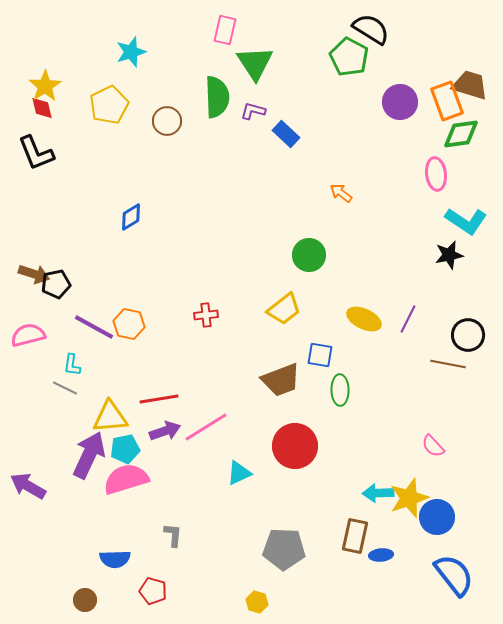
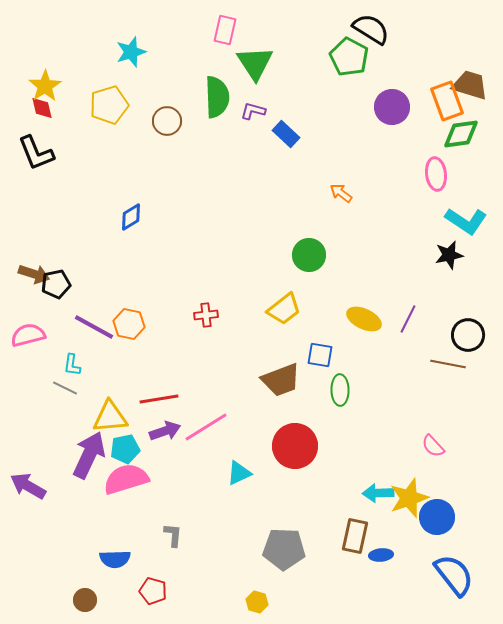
purple circle at (400, 102): moved 8 px left, 5 px down
yellow pentagon at (109, 105): rotated 9 degrees clockwise
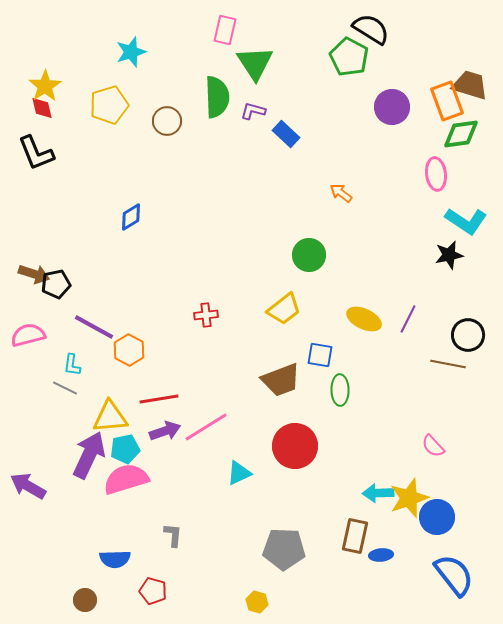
orange hexagon at (129, 324): moved 26 px down; rotated 16 degrees clockwise
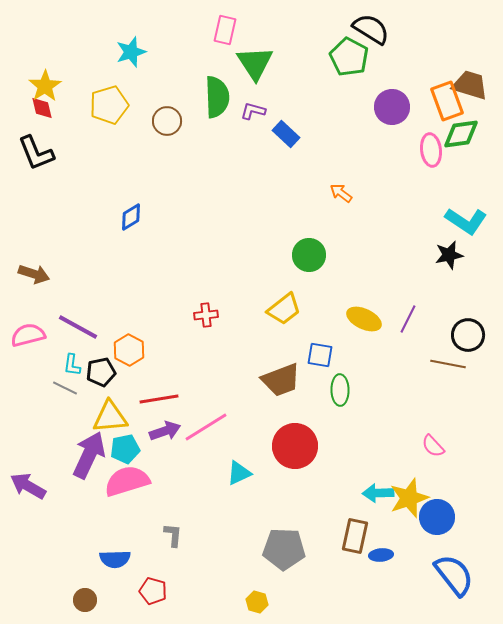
pink ellipse at (436, 174): moved 5 px left, 24 px up
black pentagon at (56, 284): moved 45 px right, 88 px down
purple line at (94, 327): moved 16 px left
pink semicircle at (126, 479): moved 1 px right, 2 px down
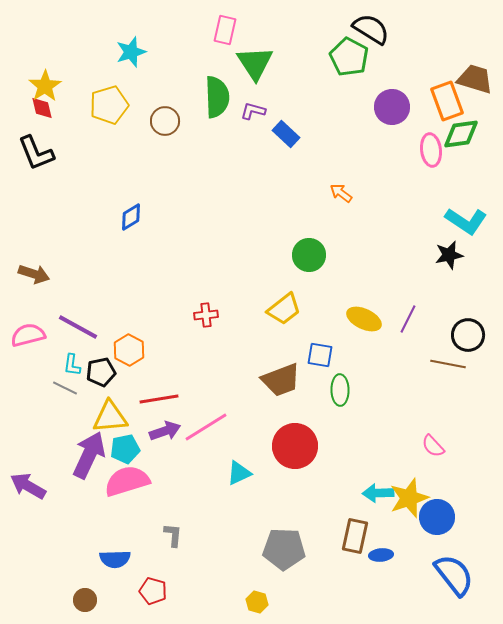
brown trapezoid at (470, 85): moved 5 px right, 6 px up
brown circle at (167, 121): moved 2 px left
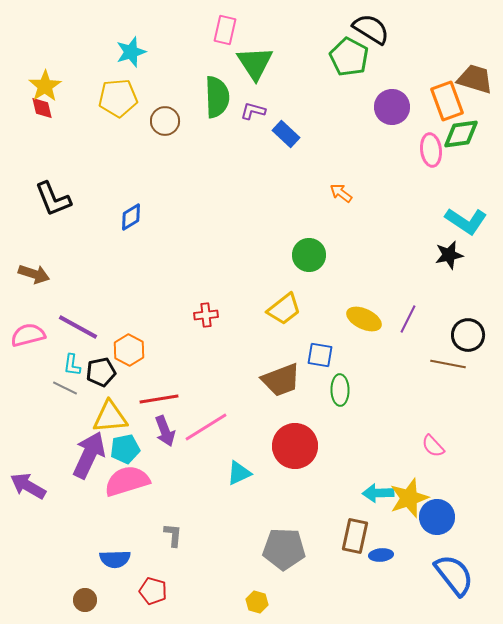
yellow pentagon at (109, 105): moved 9 px right, 7 px up; rotated 12 degrees clockwise
black L-shape at (36, 153): moved 17 px right, 46 px down
purple arrow at (165, 431): rotated 88 degrees clockwise
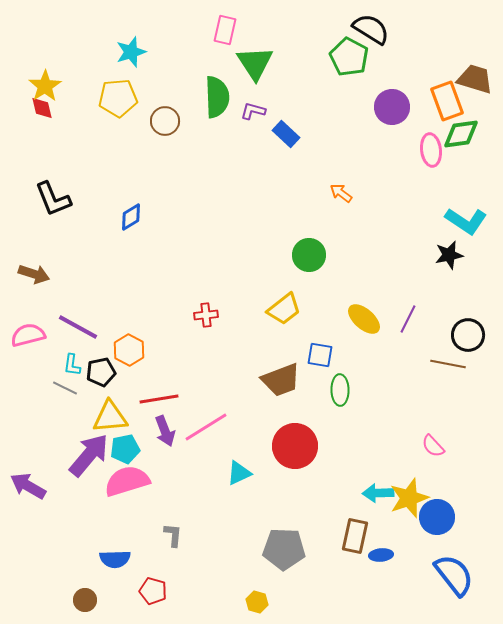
yellow ellipse at (364, 319): rotated 16 degrees clockwise
purple arrow at (89, 455): rotated 15 degrees clockwise
